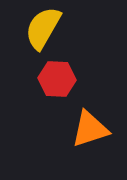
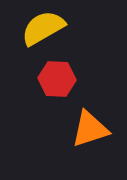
yellow semicircle: rotated 30 degrees clockwise
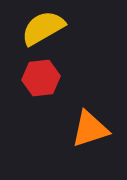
red hexagon: moved 16 px left, 1 px up; rotated 9 degrees counterclockwise
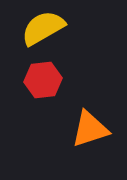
red hexagon: moved 2 px right, 2 px down
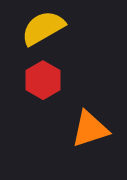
red hexagon: rotated 24 degrees counterclockwise
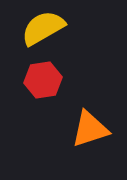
red hexagon: rotated 21 degrees clockwise
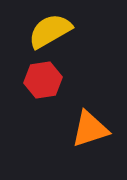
yellow semicircle: moved 7 px right, 3 px down
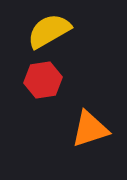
yellow semicircle: moved 1 px left
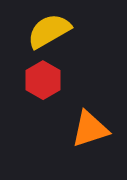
red hexagon: rotated 21 degrees counterclockwise
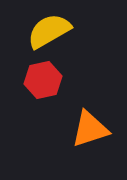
red hexagon: rotated 18 degrees clockwise
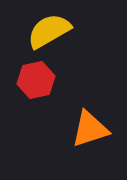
red hexagon: moved 7 px left
